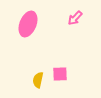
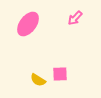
pink ellipse: rotated 15 degrees clockwise
yellow semicircle: rotated 70 degrees counterclockwise
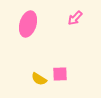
pink ellipse: rotated 20 degrees counterclockwise
yellow semicircle: moved 1 px right, 1 px up
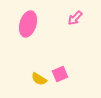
pink square: rotated 21 degrees counterclockwise
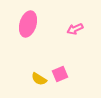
pink arrow: moved 11 px down; rotated 21 degrees clockwise
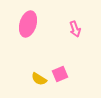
pink arrow: rotated 84 degrees counterclockwise
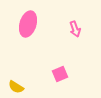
yellow semicircle: moved 23 px left, 8 px down
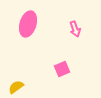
pink square: moved 2 px right, 5 px up
yellow semicircle: rotated 112 degrees clockwise
